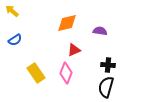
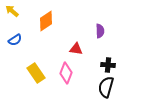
orange diamond: moved 21 px left, 2 px up; rotated 20 degrees counterclockwise
purple semicircle: rotated 80 degrees clockwise
red triangle: moved 2 px right, 1 px up; rotated 32 degrees clockwise
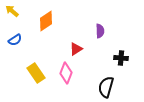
red triangle: rotated 40 degrees counterclockwise
black cross: moved 13 px right, 7 px up
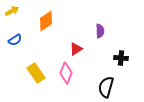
yellow arrow: rotated 112 degrees clockwise
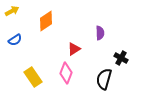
purple semicircle: moved 2 px down
red triangle: moved 2 px left
black cross: rotated 24 degrees clockwise
yellow rectangle: moved 3 px left, 4 px down
black semicircle: moved 2 px left, 8 px up
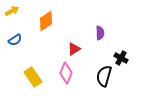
black semicircle: moved 3 px up
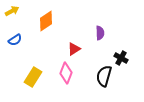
yellow rectangle: rotated 66 degrees clockwise
